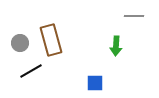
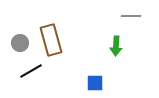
gray line: moved 3 px left
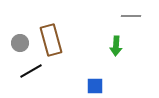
blue square: moved 3 px down
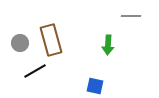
green arrow: moved 8 px left, 1 px up
black line: moved 4 px right
blue square: rotated 12 degrees clockwise
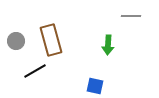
gray circle: moved 4 px left, 2 px up
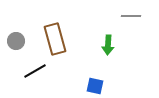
brown rectangle: moved 4 px right, 1 px up
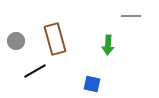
blue square: moved 3 px left, 2 px up
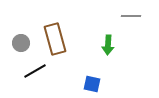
gray circle: moved 5 px right, 2 px down
